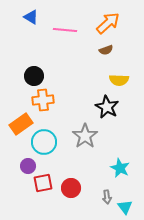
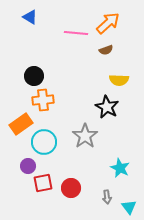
blue triangle: moved 1 px left
pink line: moved 11 px right, 3 px down
cyan triangle: moved 4 px right
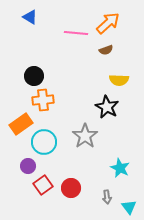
red square: moved 2 px down; rotated 24 degrees counterclockwise
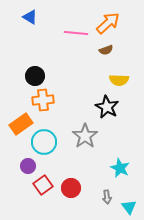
black circle: moved 1 px right
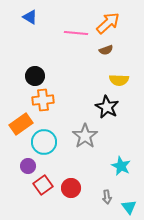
cyan star: moved 1 px right, 2 px up
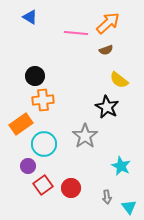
yellow semicircle: rotated 36 degrees clockwise
cyan circle: moved 2 px down
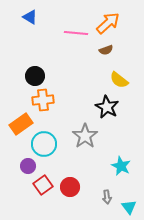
red circle: moved 1 px left, 1 px up
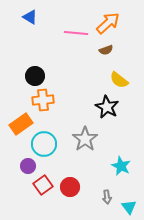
gray star: moved 3 px down
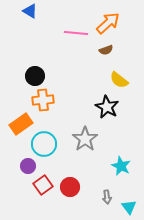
blue triangle: moved 6 px up
